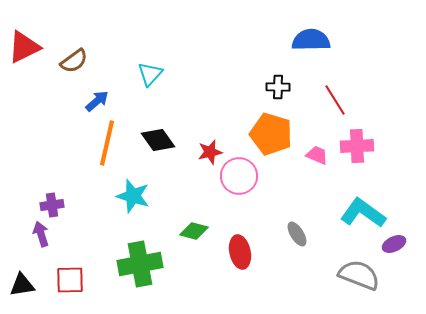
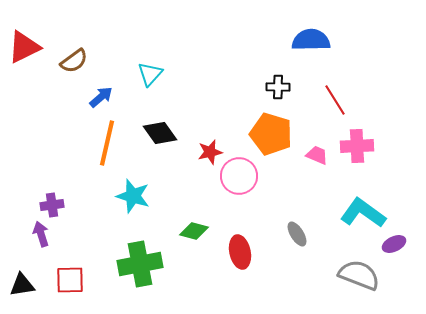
blue arrow: moved 4 px right, 4 px up
black diamond: moved 2 px right, 7 px up
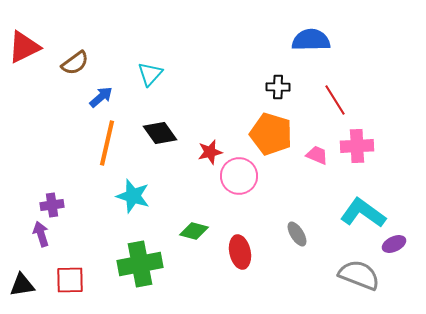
brown semicircle: moved 1 px right, 2 px down
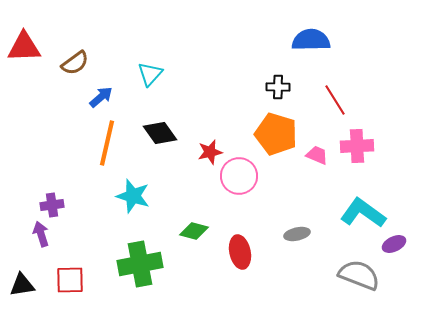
red triangle: rotated 24 degrees clockwise
orange pentagon: moved 5 px right
gray ellipse: rotated 70 degrees counterclockwise
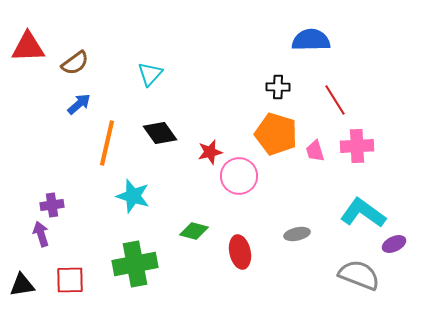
red triangle: moved 4 px right
blue arrow: moved 22 px left, 7 px down
pink trapezoid: moved 2 px left, 4 px up; rotated 130 degrees counterclockwise
green cross: moved 5 px left
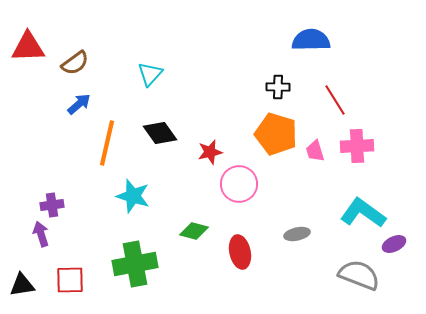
pink circle: moved 8 px down
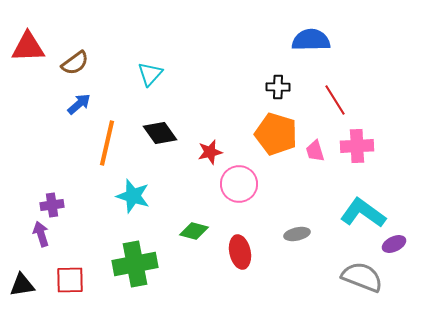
gray semicircle: moved 3 px right, 2 px down
